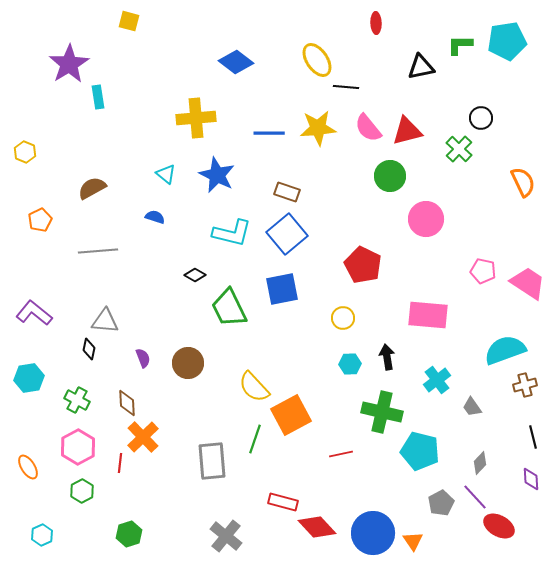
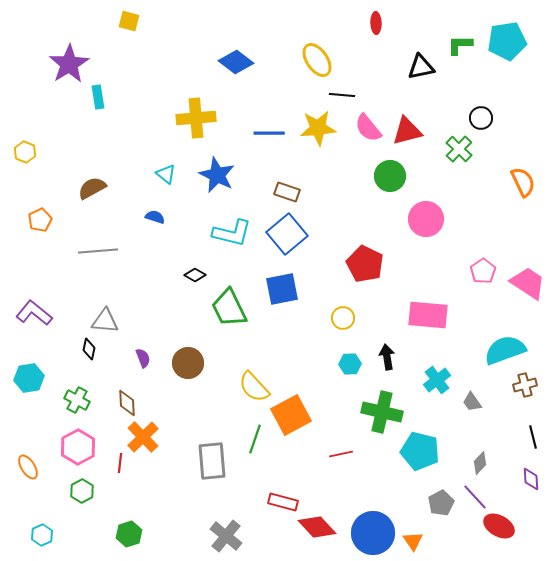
black line at (346, 87): moved 4 px left, 8 px down
red pentagon at (363, 265): moved 2 px right, 1 px up
pink pentagon at (483, 271): rotated 25 degrees clockwise
gray trapezoid at (472, 407): moved 5 px up
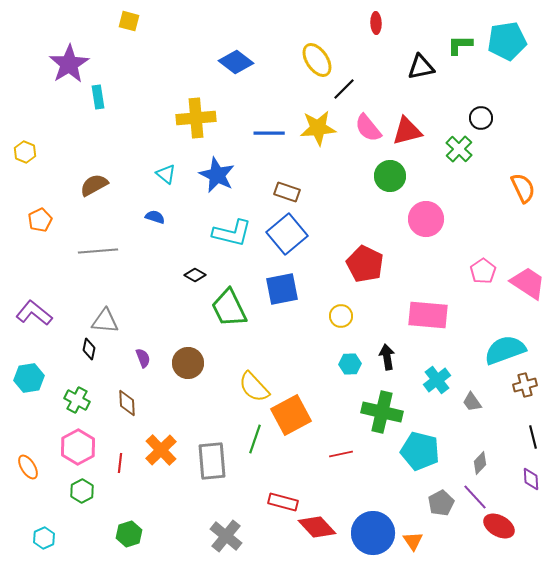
black line at (342, 95): moved 2 px right, 6 px up; rotated 50 degrees counterclockwise
orange semicircle at (523, 182): moved 6 px down
brown semicircle at (92, 188): moved 2 px right, 3 px up
yellow circle at (343, 318): moved 2 px left, 2 px up
orange cross at (143, 437): moved 18 px right, 13 px down
cyan hexagon at (42, 535): moved 2 px right, 3 px down
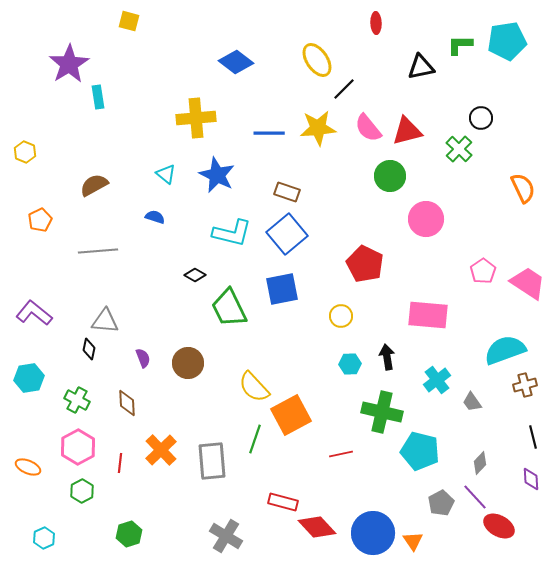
orange ellipse at (28, 467): rotated 35 degrees counterclockwise
gray cross at (226, 536): rotated 8 degrees counterclockwise
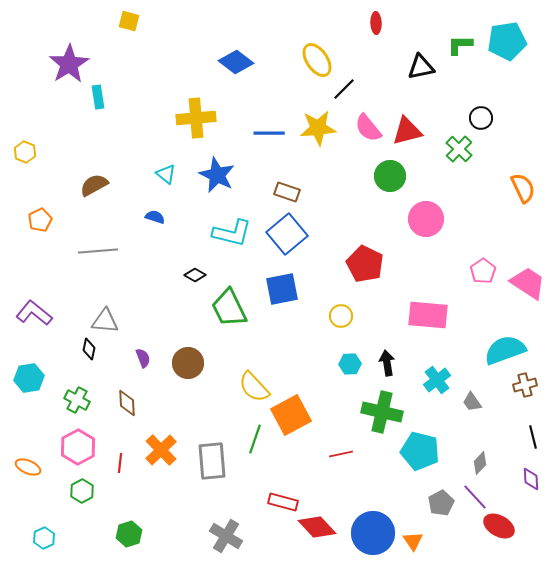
black arrow at (387, 357): moved 6 px down
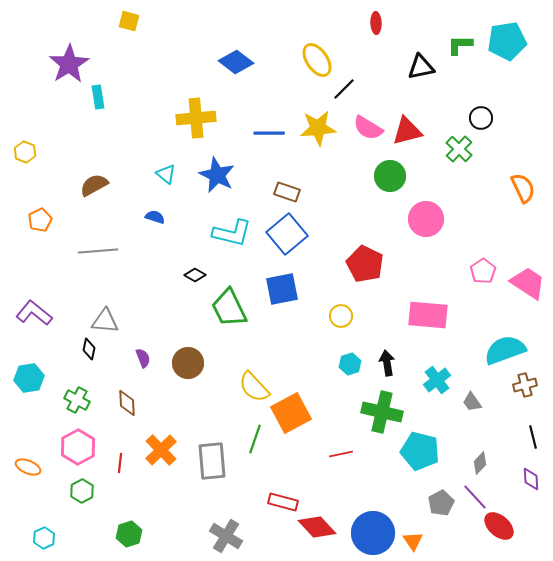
pink semicircle at (368, 128): rotated 20 degrees counterclockwise
cyan hexagon at (350, 364): rotated 15 degrees counterclockwise
orange square at (291, 415): moved 2 px up
red ellipse at (499, 526): rotated 12 degrees clockwise
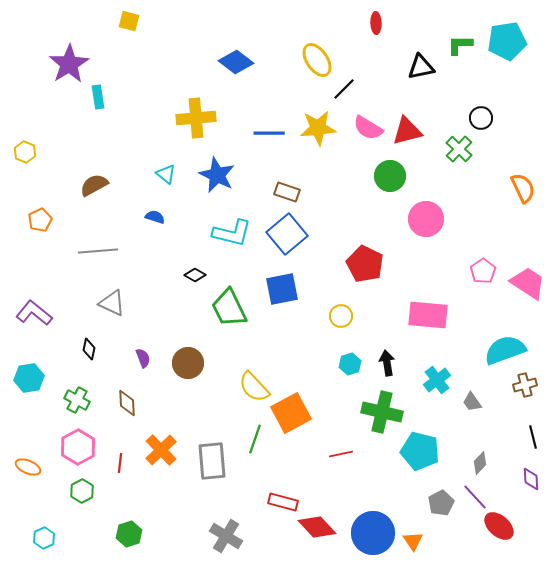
gray triangle at (105, 321): moved 7 px right, 18 px up; rotated 20 degrees clockwise
